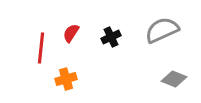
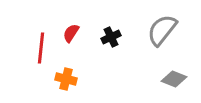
gray semicircle: rotated 28 degrees counterclockwise
orange cross: rotated 30 degrees clockwise
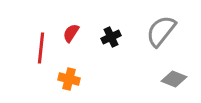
gray semicircle: moved 1 px left, 1 px down
orange cross: moved 3 px right
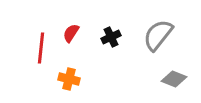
gray semicircle: moved 3 px left, 4 px down
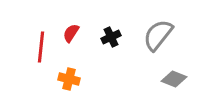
red line: moved 1 px up
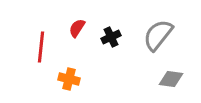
red semicircle: moved 6 px right, 5 px up
gray diamond: moved 3 px left; rotated 15 degrees counterclockwise
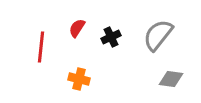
orange cross: moved 10 px right
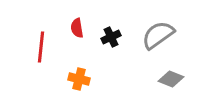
red semicircle: rotated 42 degrees counterclockwise
gray semicircle: rotated 16 degrees clockwise
gray diamond: rotated 15 degrees clockwise
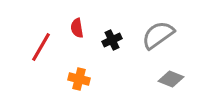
black cross: moved 1 px right, 3 px down
red line: rotated 24 degrees clockwise
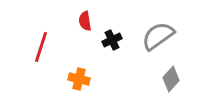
red semicircle: moved 8 px right, 7 px up
gray semicircle: moved 1 px down
red line: rotated 12 degrees counterclockwise
gray diamond: rotated 70 degrees counterclockwise
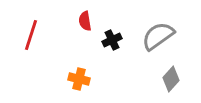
red line: moved 10 px left, 12 px up
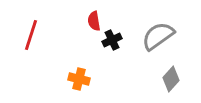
red semicircle: moved 9 px right
